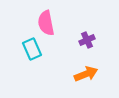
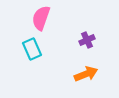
pink semicircle: moved 5 px left, 5 px up; rotated 30 degrees clockwise
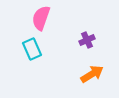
orange arrow: moved 6 px right; rotated 10 degrees counterclockwise
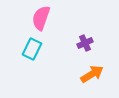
purple cross: moved 2 px left, 3 px down
cyan rectangle: rotated 50 degrees clockwise
